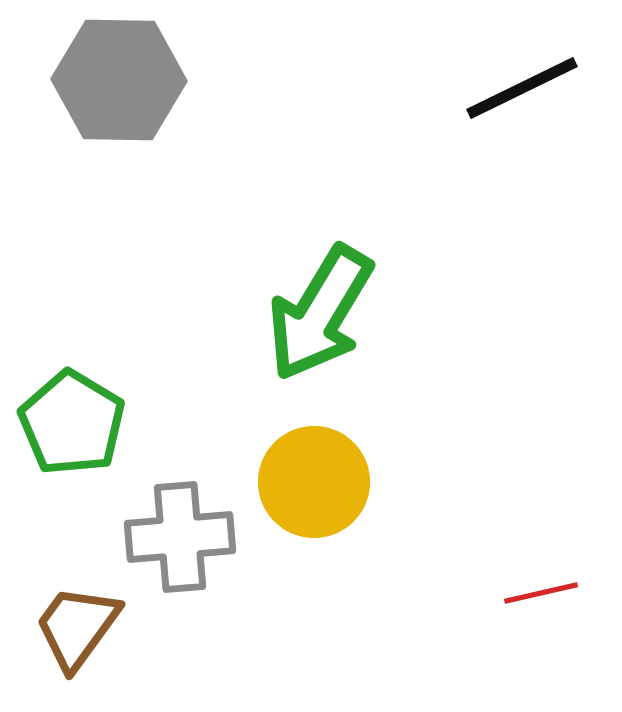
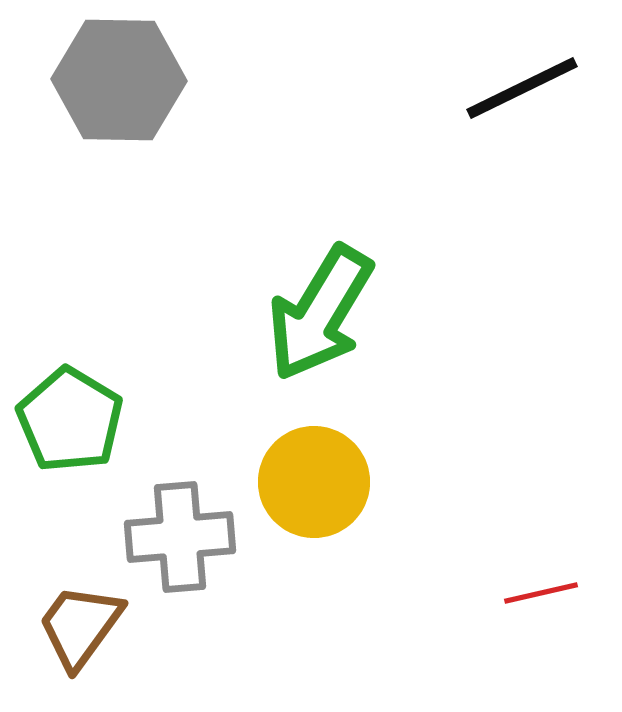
green pentagon: moved 2 px left, 3 px up
brown trapezoid: moved 3 px right, 1 px up
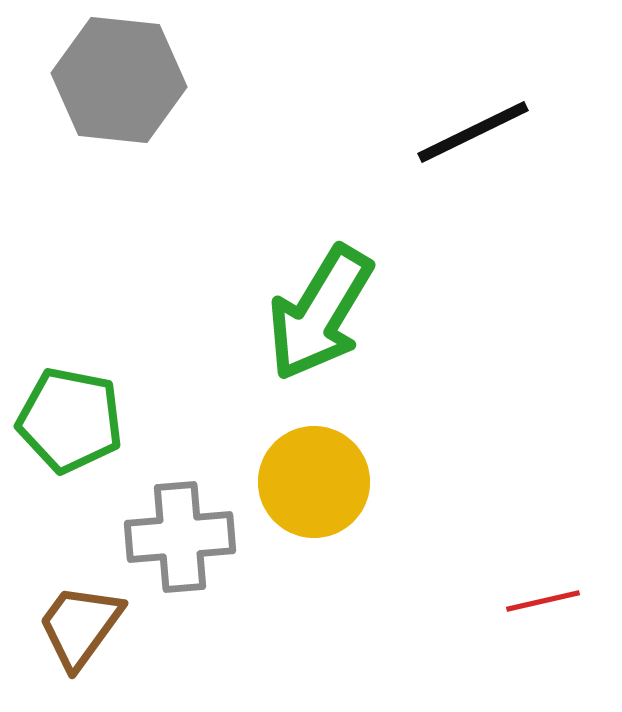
gray hexagon: rotated 5 degrees clockwise
black line: moved 49 px left, 44 px down
green pentagon: rotated 20 degrees counterclockwise
red line: moved 2 px right, 8 px down
